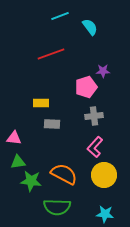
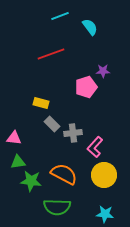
yellow rectangle: rotated 14 degrees clockwise
gray cross: moved 21 px left, 17 px down
gray rectangle: rotated 42 degrees clockwise
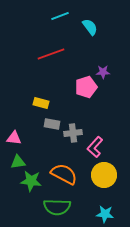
purple star: moved 1 px down
gray rectangle: rotated 35 degrees counterclockwise
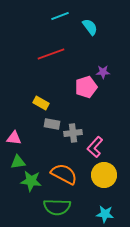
yellow rectangle: rotated 14 degrees clockwise
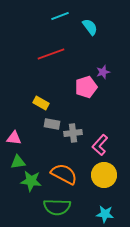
purple star: rotated 16 degrees counterclockwise
pink L-shape: moved 5 px right, 2 px up
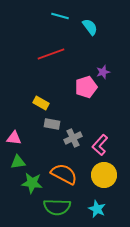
cyan line: rotated 36 degrees clockwise
gray cross: moved 5 px down; rotated 18 degrees counterclockwise
green star: moved 1 px right, 2 px down
cyan star: moved 8 px left, 5 px up; rotated 18 degrees clockwise
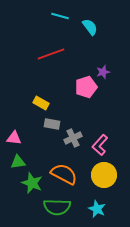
green star: rotated 15 degrees clockwise
